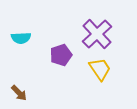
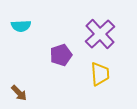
purple cross: moved 3 px right
cyan semicircle: moved 12 px up
yellow trapezoid: moved 5 px down; rotated 30 degrees clockwise
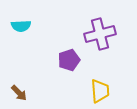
purple cross: rotated 28 degrees clockwise
purple pentagon: moved 8 px right, 5 px down
yellow trapezoid: moved 17 px down
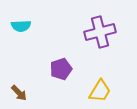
purple cross: moved 2 px up
purple pentagon: moved 8 px left, 9 px down
yellow trapezoid: rotated 35 degrees clockwise
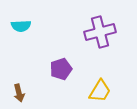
brown arrow: rotated 30 degrees clockwise
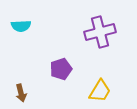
brown arrow: moved 2 px right
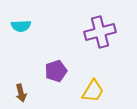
purple pentagon: moved 5 px left, 2 px down
yellow trapezoid: moved 7 px left
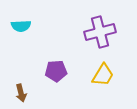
purple pentagon: rotated 15 degrees clockwise
yellow trapezoid: moved 10 px right, 16 px up
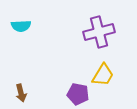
purple cross: moved 1 px left
purple pentagon: moved 22 px right, 23 px down; rotated 15 degrees clockwise
